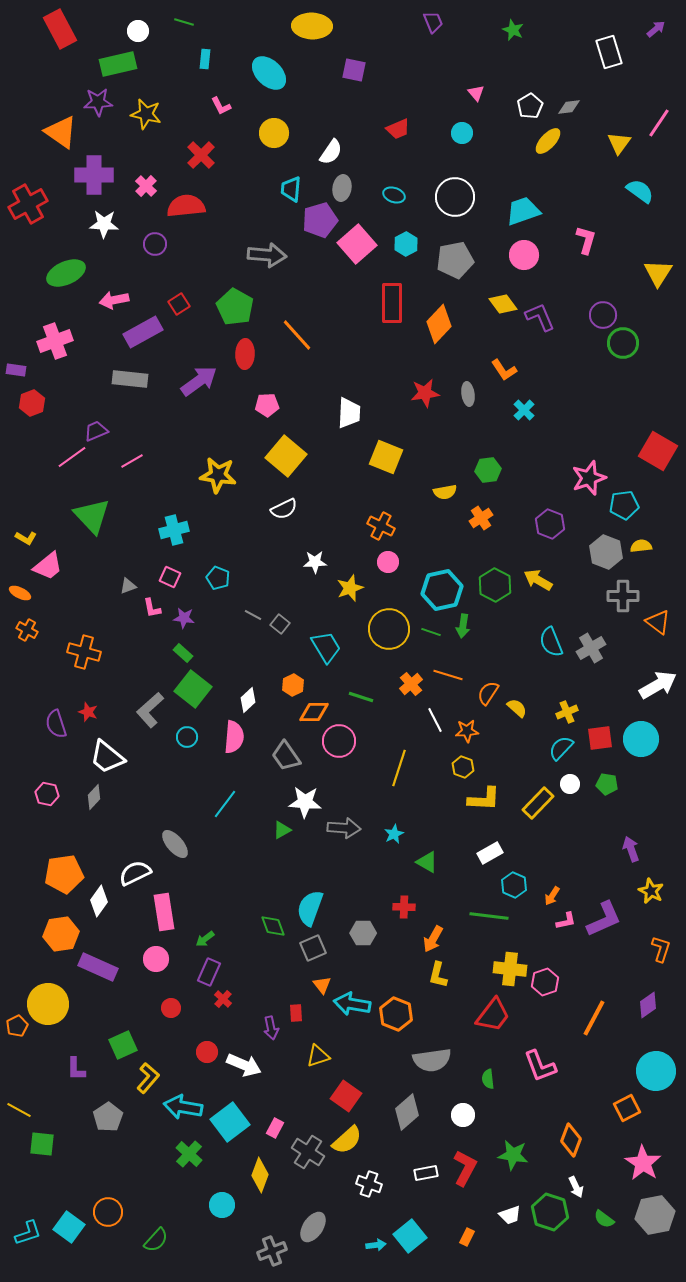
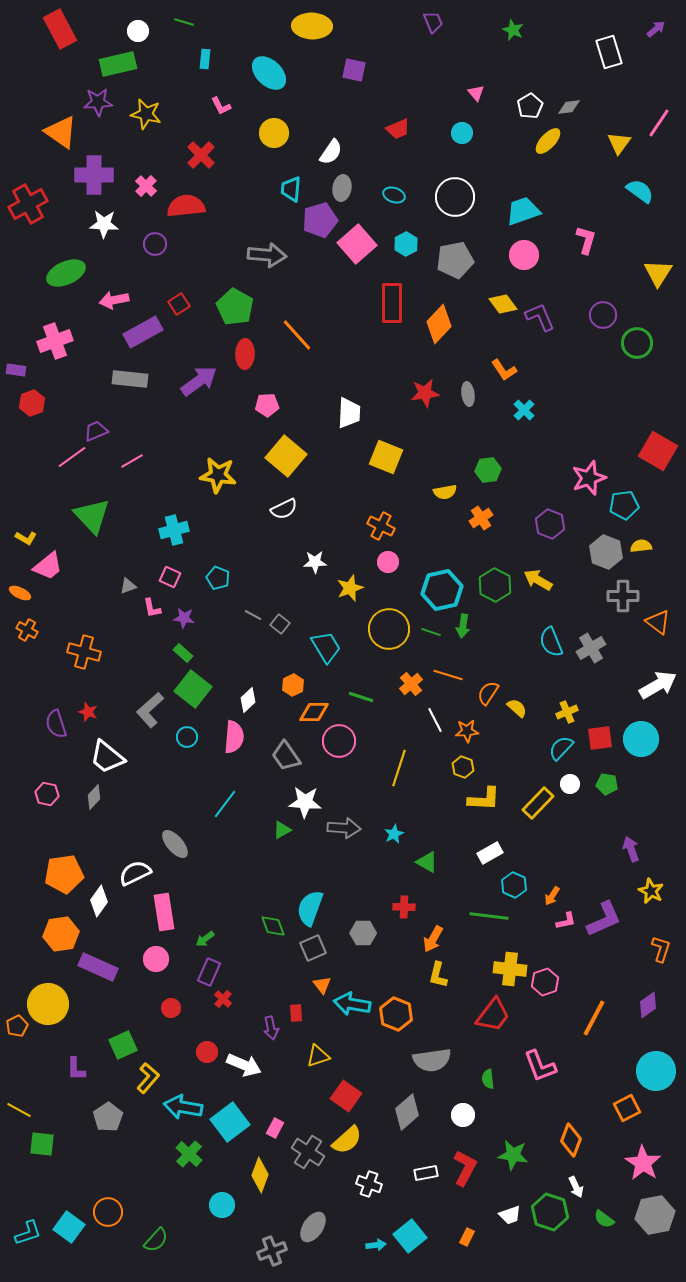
green circle at (623, 343): moved 14 px right
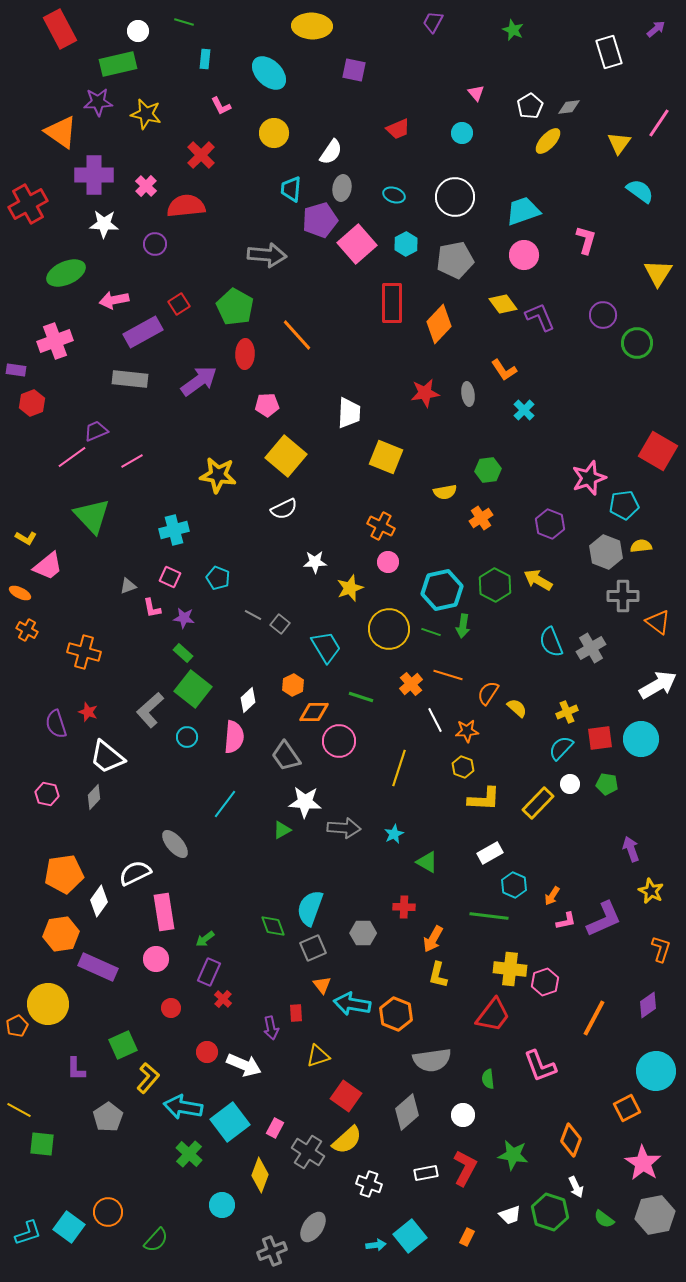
purple trapezoid at (433, 22): rotated 130 degrees counterclockwise
